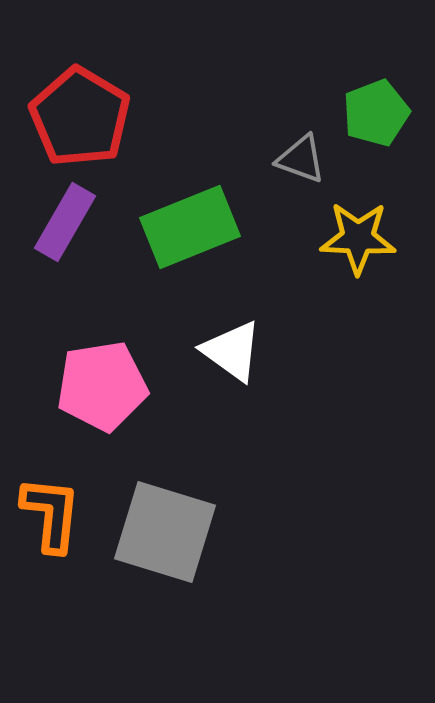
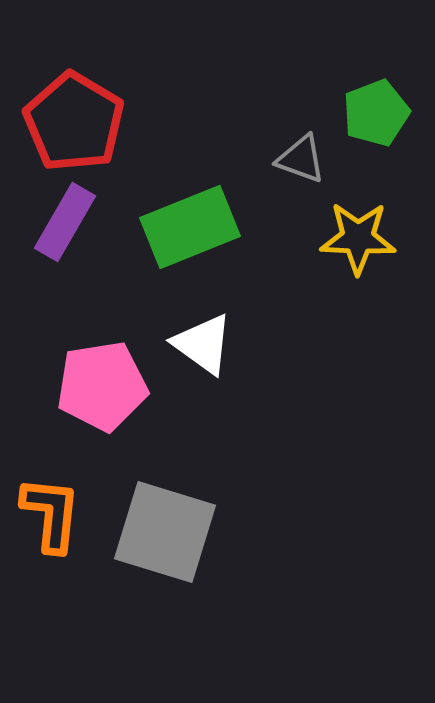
red pentagon: moved 6 px left, 5 px down
white triangle: moved 29 px left, 7 px up
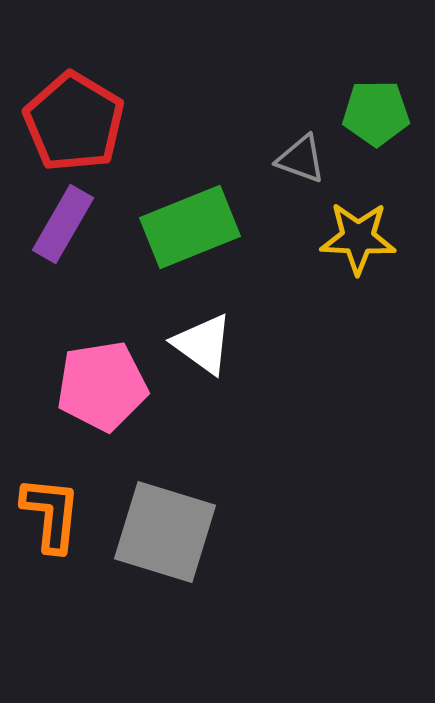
green pentagon: rotated 20 degrees clockwise
purple rectangle: moved 2 px left, 2 px down
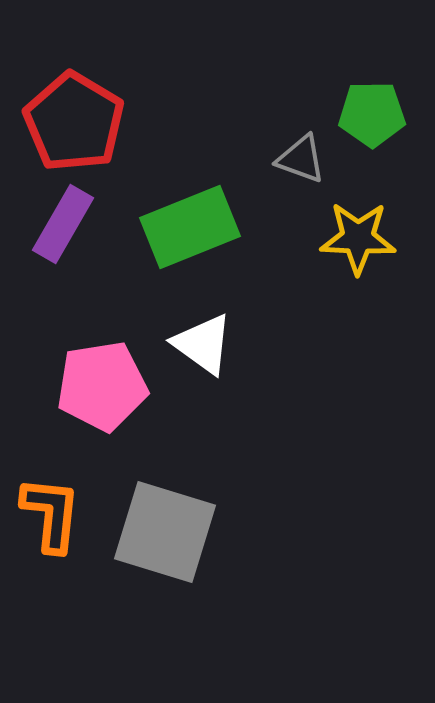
green pentagon: moved 4 px left, 1 px down
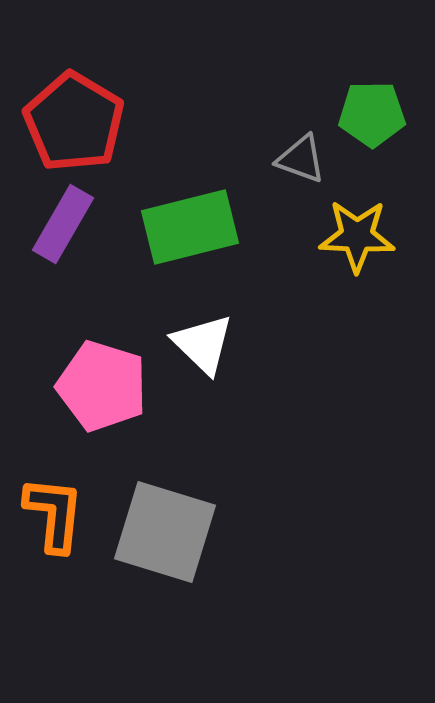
green rectangle: rotated 8 degrees clockwise
yellow star: moved 1 px left, 2 px up
white triangle: rotated 8 degrees clockwise
pink pentagon: rotated 26 degrees clockwise
orange L-shape: moved 3 px right
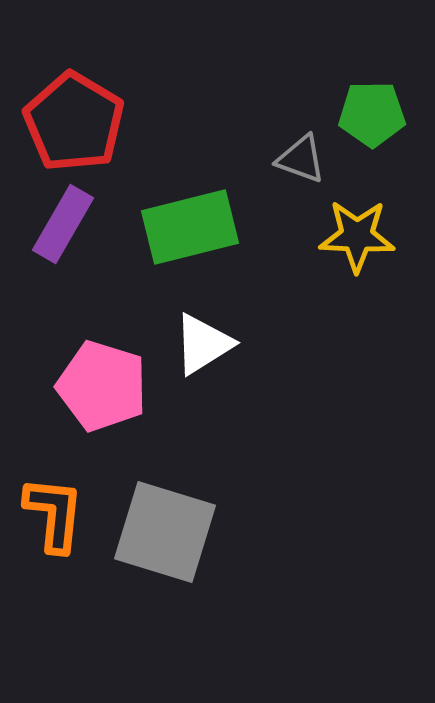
white triangle: rotated 44 degrees clockwise
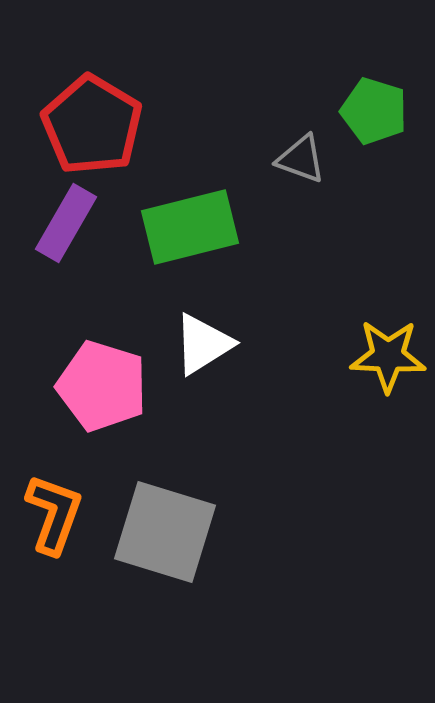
green pentagon: moved 2 px right, 3 px up; rotated 18 degrees clockwise
red pentagon: moved 18 px right, 3 px down
purple rectangle: moved 3 px right, 1 px up
yellow star: moved 31 px right, 120 px down
orange L-shape: rotated 14 degrees clockwise
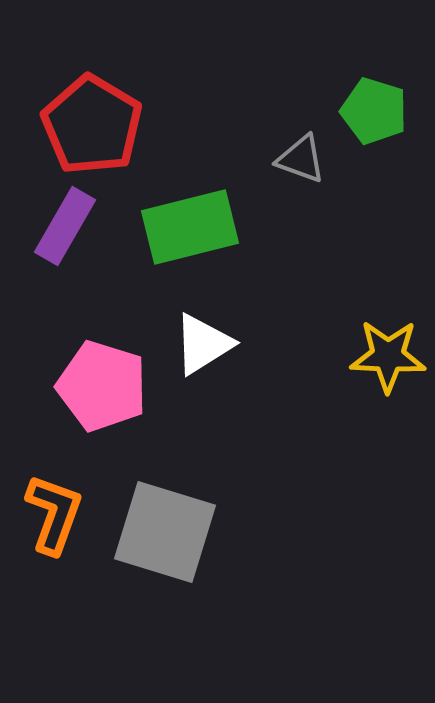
purple rectangle: moved 1 px left, 3 px down
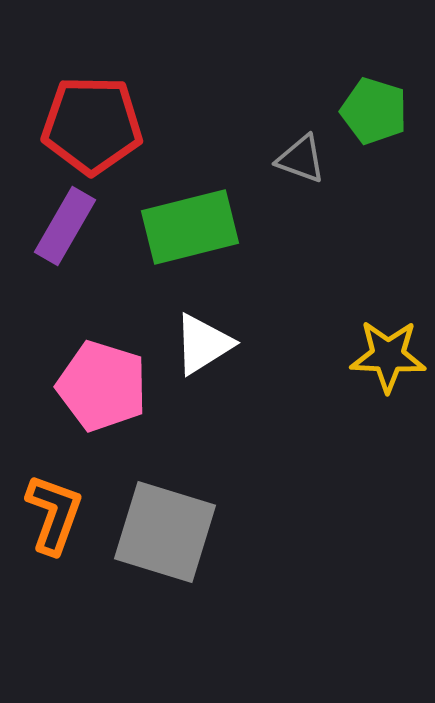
red pentagon: rotated 30 degrees counterclockwise
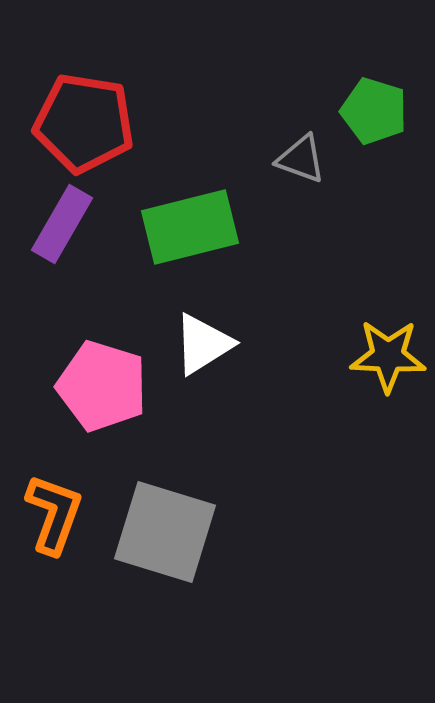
red pentagon: moved 8 px left, 2 px up; rotated 8 degrees clockwise
purple rectangle: moved 3 px left, 2 px up
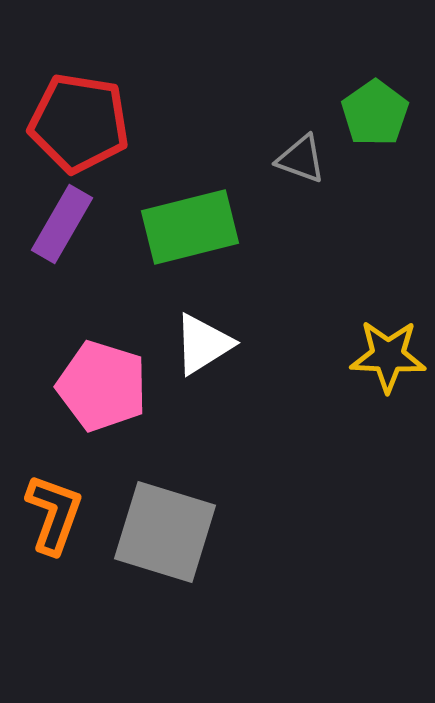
green pentagon: moved 1 px right, 2 px down; rotated 20 degrees clockwise
red pentagon: moved 5 px left
